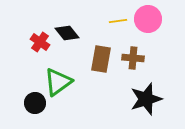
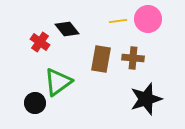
black diamond: moved 4 px up
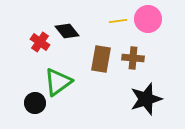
black diamond: moved 2 px down
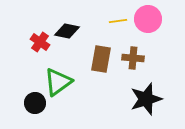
black diamond: rotated 40 degrees counterclockwise
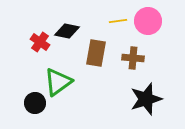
pink circle: moved 2 px down
brown rectangle: moved 5 px left, 6 px up
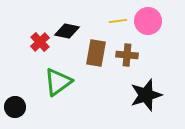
red cross: rotated 12 degrees clockwise
brown cross: moved 6 px left, 3 px up
black star: moved 4 px up
black circle: moved 20 px left, 4 px down
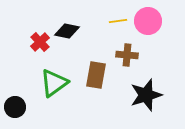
brown rectangle: moved 22 px down
green triangle: moved 4 px left, 1 px down
